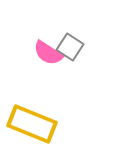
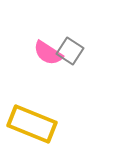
gray square: moved 4 px down
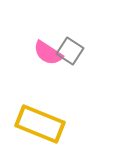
yellow rectangle: moved 8 px right
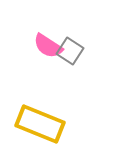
pink semicircle: moved 7 px up
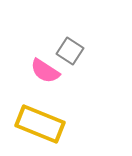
pink semicircle: moved 3 px left, 25 px down
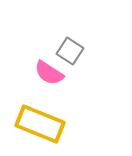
pink semicircle: moved 4 px right, 2 px down
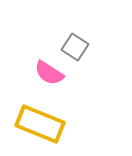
gray square: moved 5 px right, 4 px up
